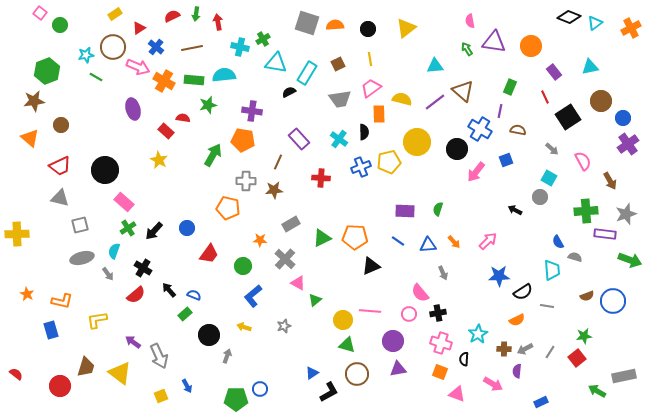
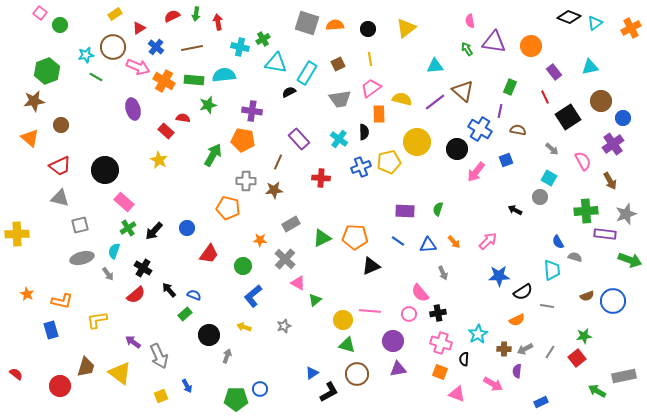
purple cross at (628, 144): moved 15 px left
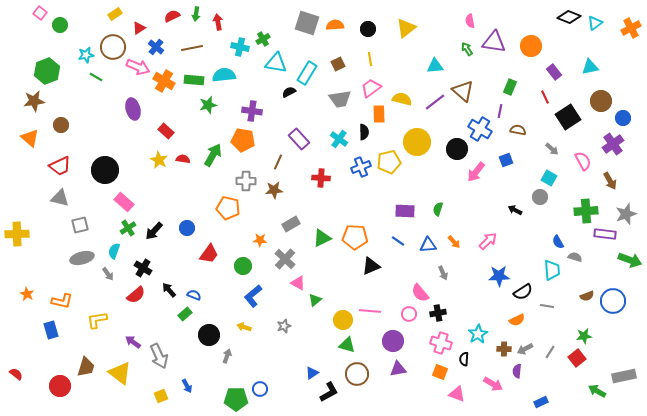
red semicircle at (183, 118): moved 41 px down
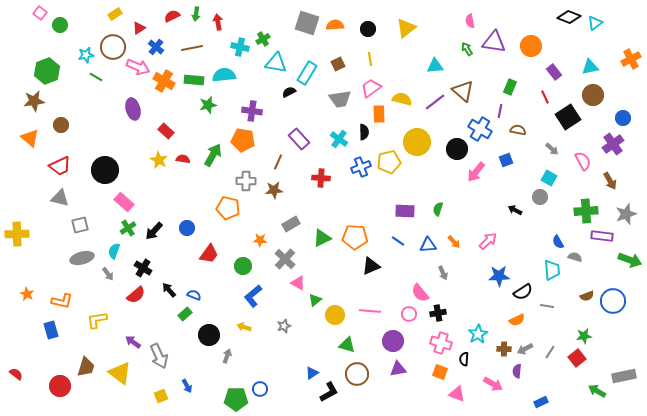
orange cross at (631, 28): moved 31 px down
brown circle at (601, 101): moved 8 px left, 6 px up
purple rectangle at (605, 234): moved 3 px left, 2 px down
yellow circle at (343, 320): moved 8 px left, 5 px up
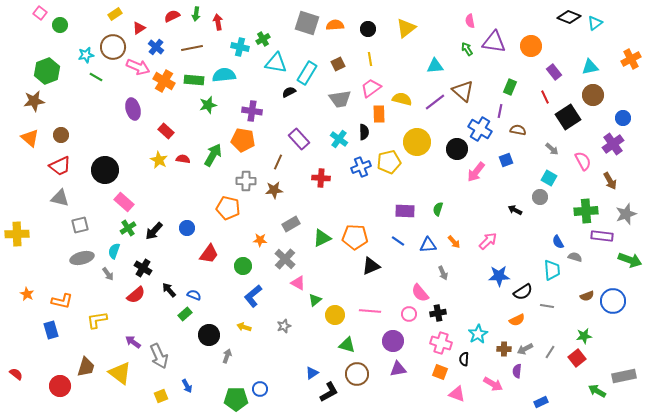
brown circle at (61, 125): moved 10 px down
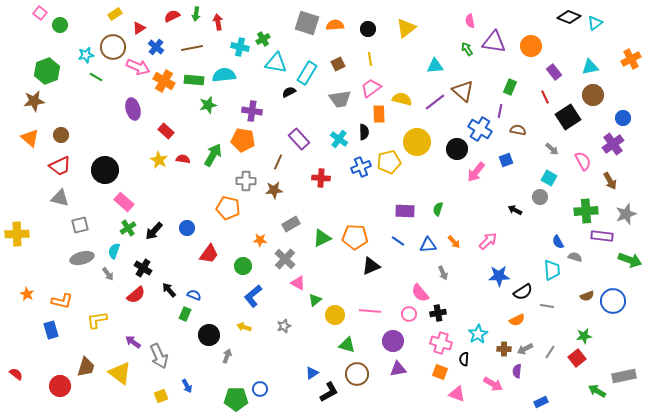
green rectangle at (185, 314): rotated 24 degrees counterclockwise
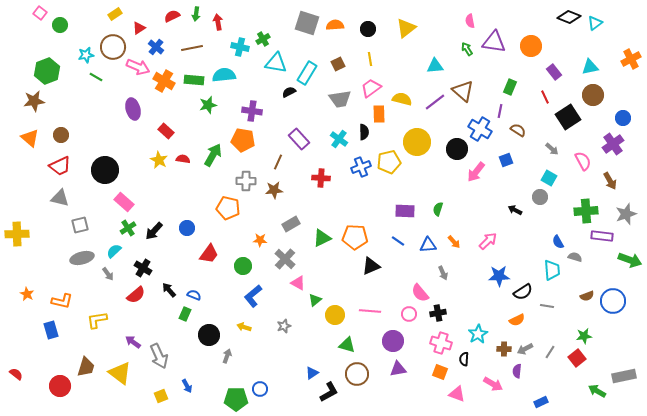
brown semicircle at (518, 130): rotated 21 degrees clockwise
cyan semicircle at (114, 251): rotated 28 degrees clockwise
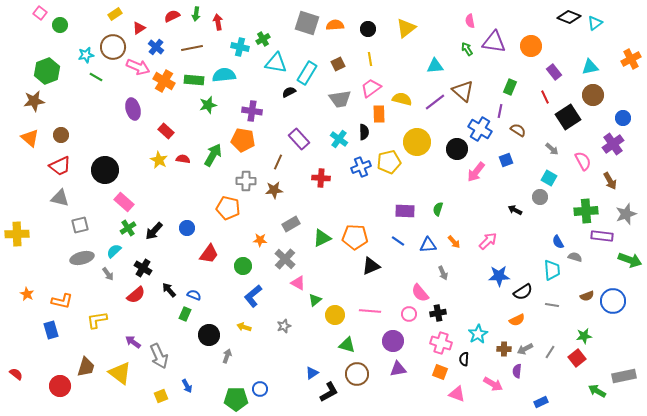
gray line at (547, 306): moved 5 px right, 1 px up
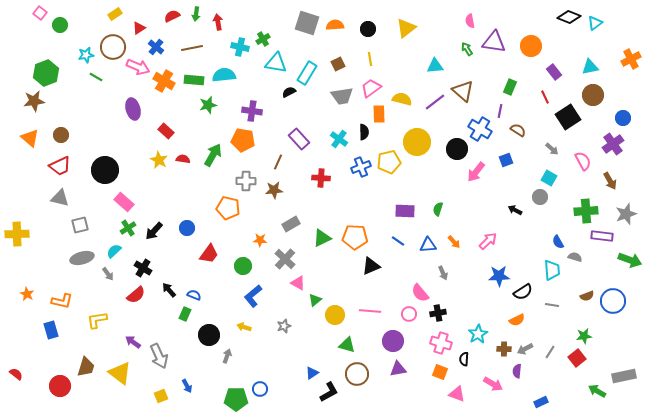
green hexagon at (47, 71): moved 1 px left, 2 px down
gray trapezoid at (340, 99): moved 2 px right, 3 px up
